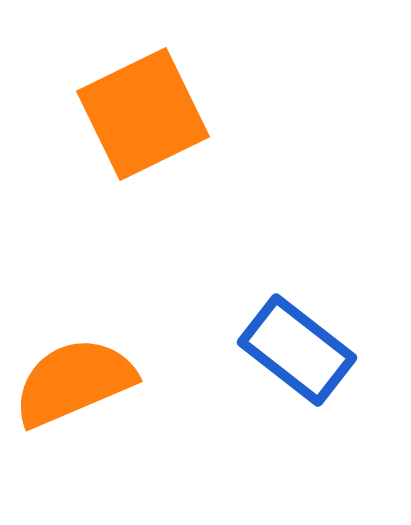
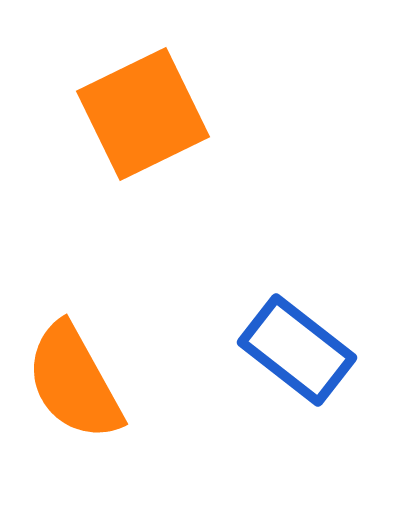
orange semicircle: rotated 96 degrees counterclockwise
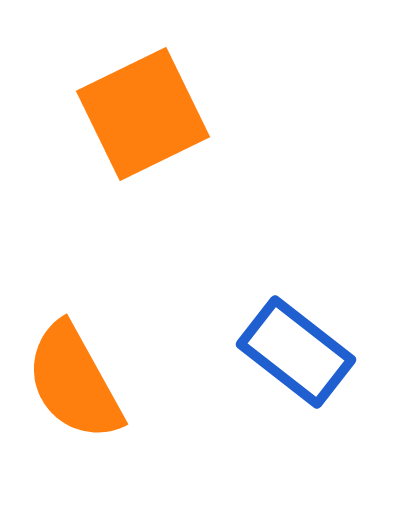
blue rectangle: moved 1 px left, 2 px down
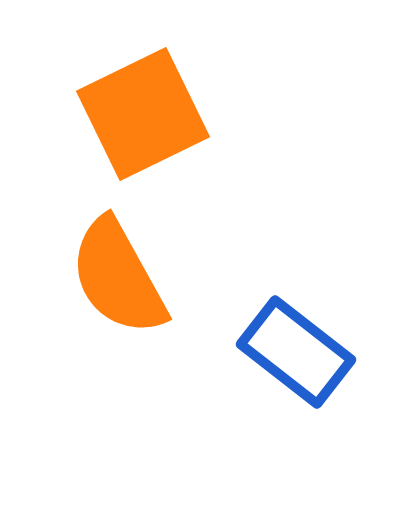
orange semicircle: moved 44 px right, 105 px up
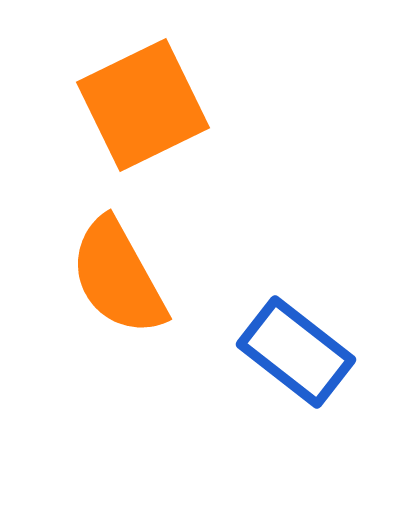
orange square: moved 9 px up
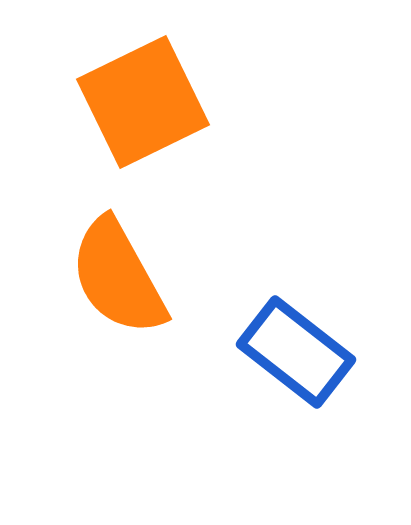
orange square: moved 3 px up
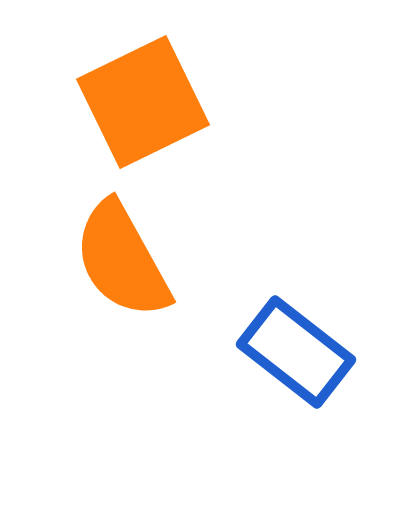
orange semicircle: moved 4 px right, 17 px up
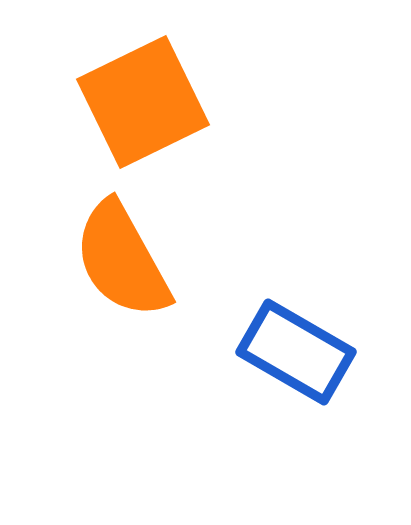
blue rectangle: rotated 8 degrees counterclockwise
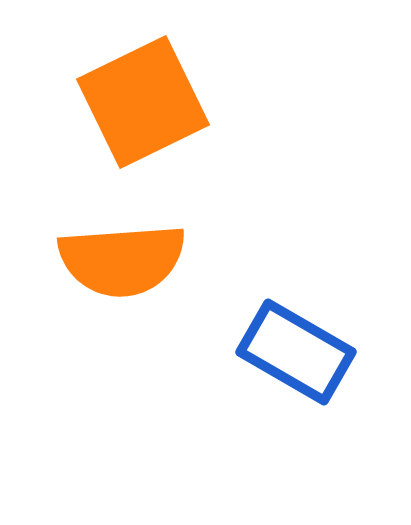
orange semicircle: rotated 65 degrees counterclockwise
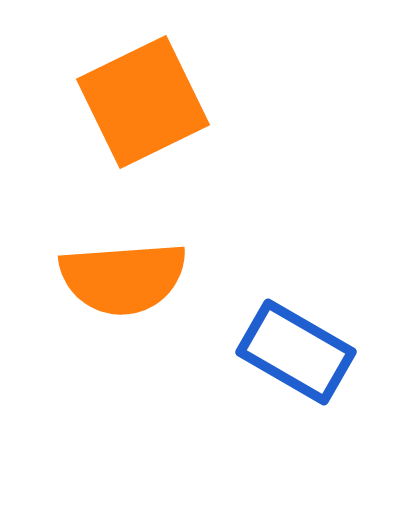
orange semicircle: moved 1 px right, 18 px down
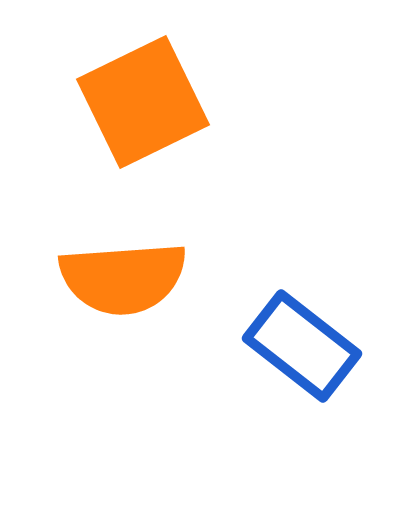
blue rectangle: moved 6 px right, 6 px up; rotated 8 degrees clockwise
